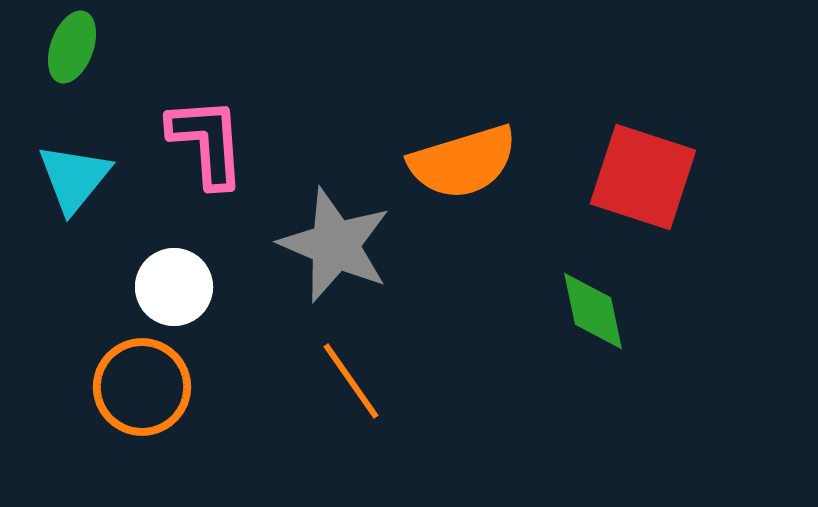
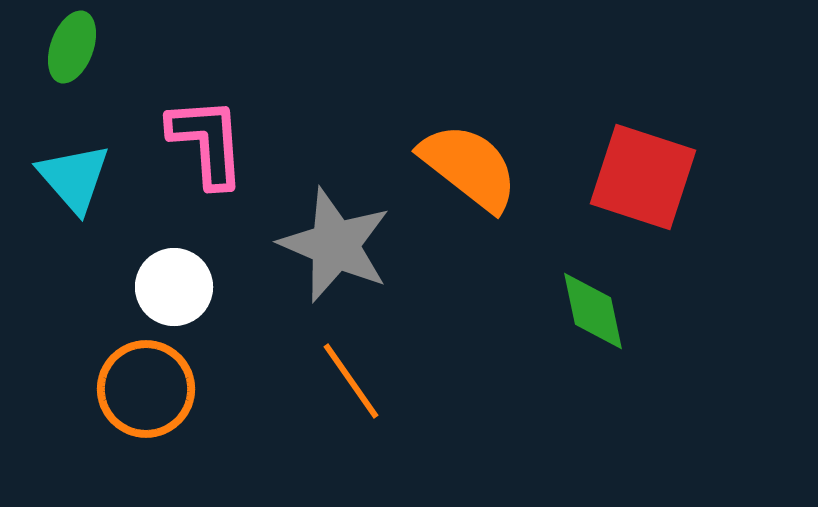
orange semicircle: moved 6 px right, 5 px down; rotated 125 degrees counterclockwise
cyan triangle: rotated 20 degrees counterclockwise
orange circle: moved 4 px right, 2 px down
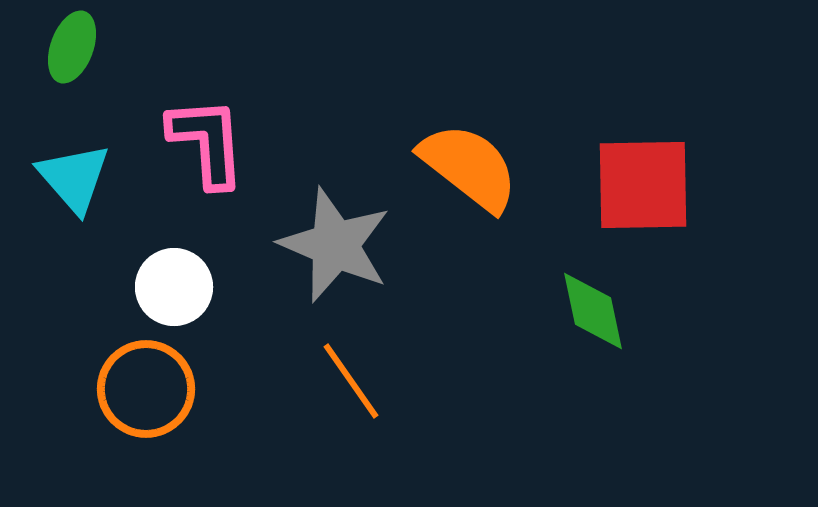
red square: moved 8 px down; rotated 19 degrees counterclockwise
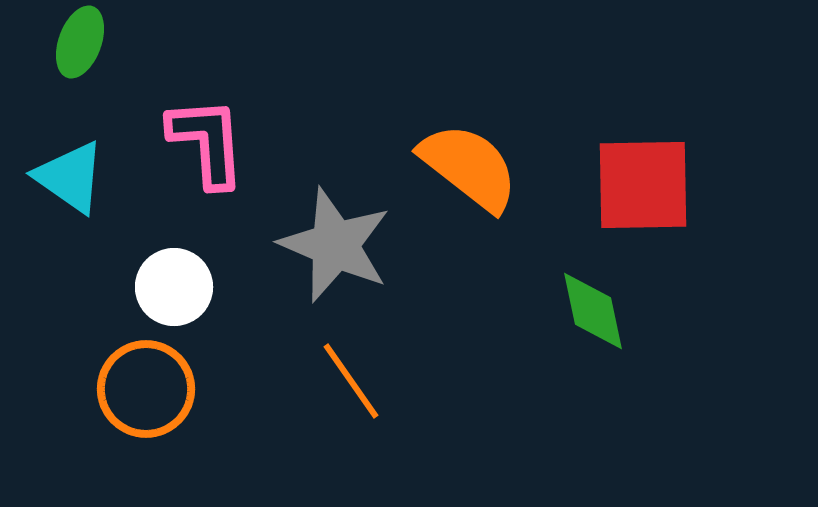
green ellipse: moved 8 px right, 5 px up
cyan triangle: moved 4 px left, 1 px up; rotated 14 degrees counterclockwise
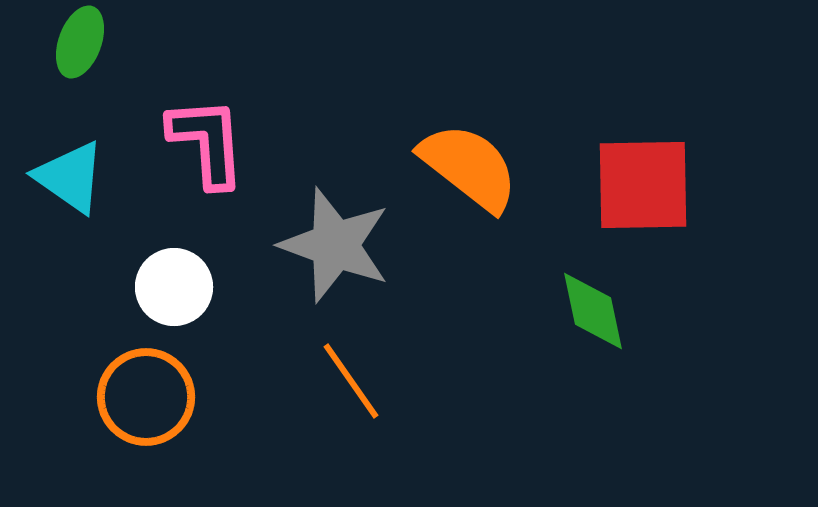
gray star: rotated 3 degrees counterclockwise
orange circle: moved 8 px down
